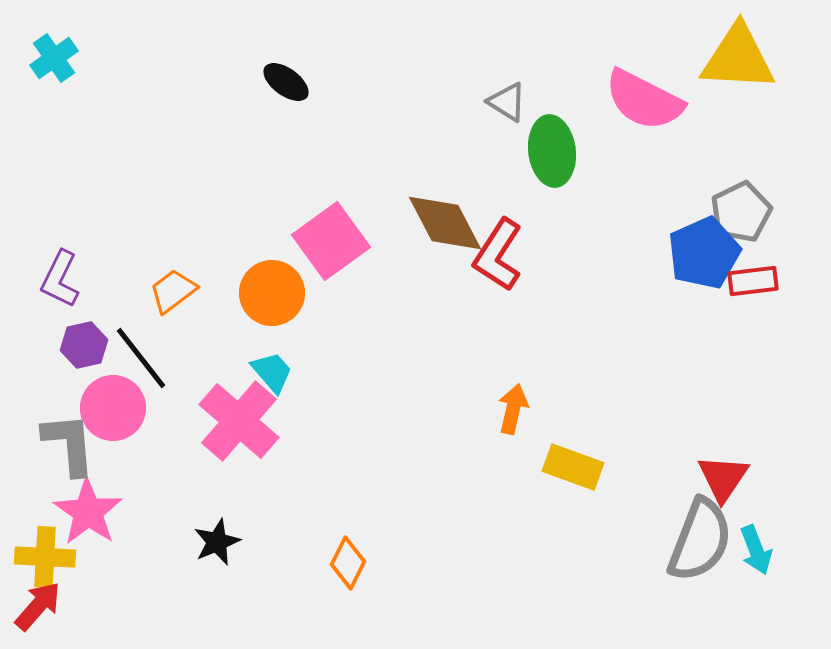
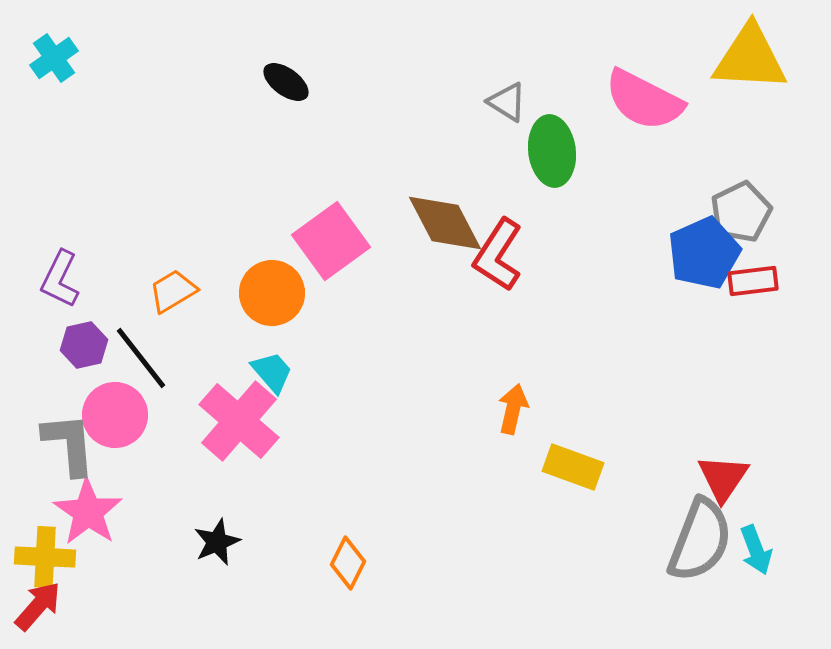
yellow triangle: moved 12 px right
orange trapezoid: rotated 6 degrees clockwise
pink circle: moved 2 px right, 7 px down
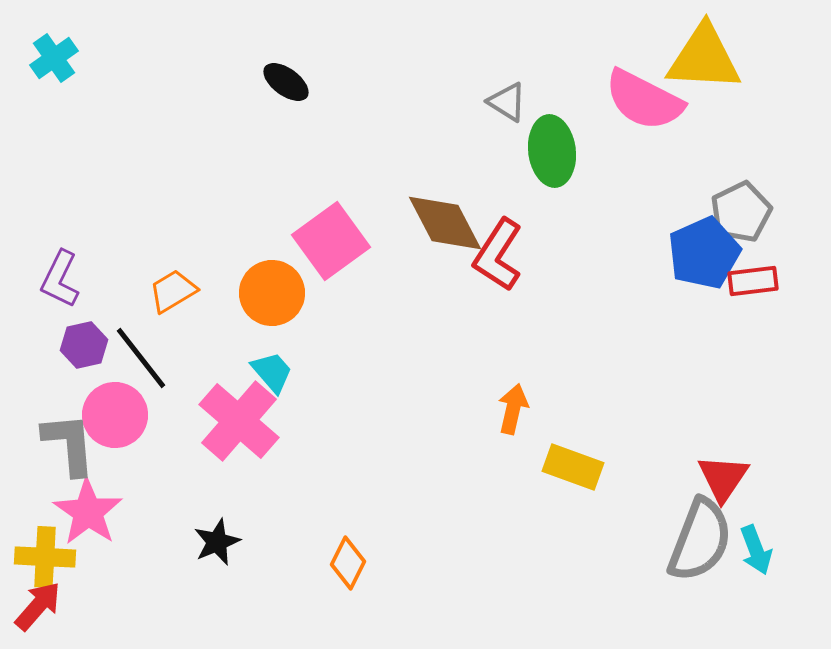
yellow triangle: moved 46 px left
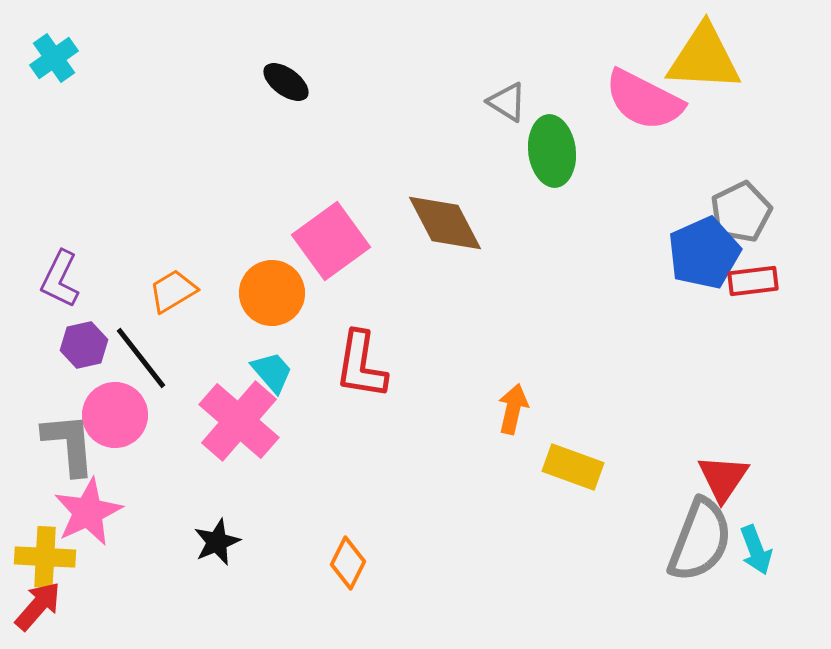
red L-shape: moved 137 px left, 110 px down; rotated 24 degrees counterclockwise
pink star: rotated 12 degrees clockwise
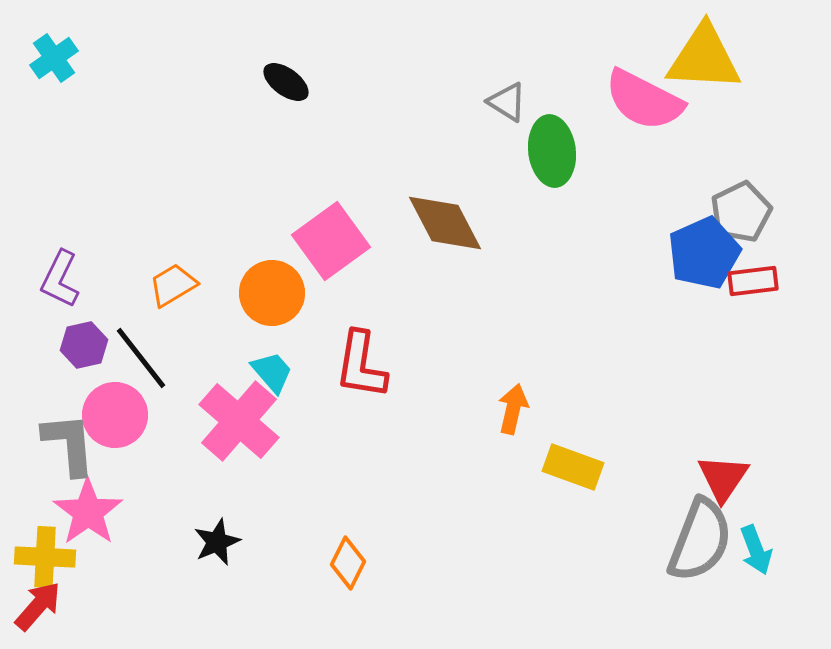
orange trapezoid: moved 6 px up
pink star: rotated 10 degrees counterclockwise
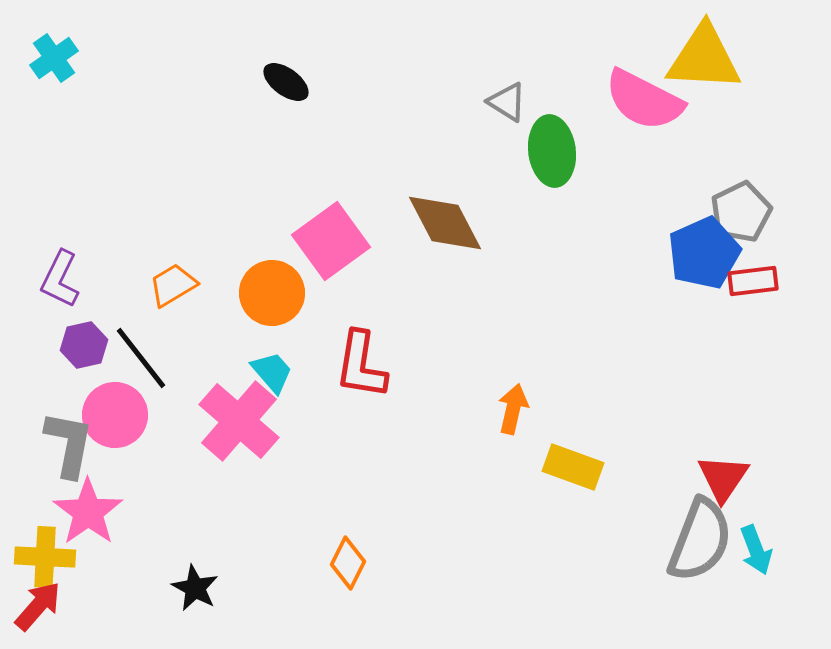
gray L-shape: rotated 16 degrees clockwise
black star: moved 22 px left, 46 px down; rotated 21 degrees counterclockwise
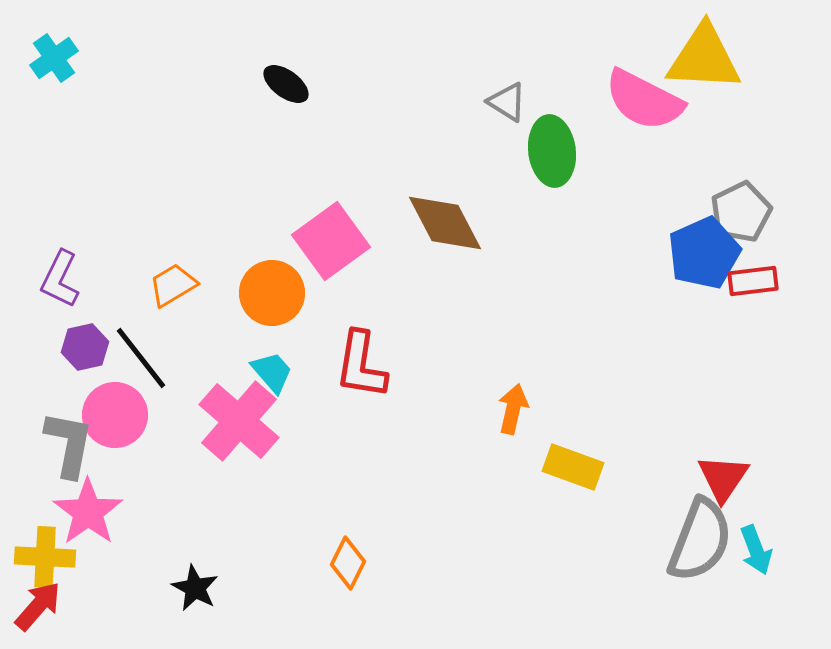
black ellipse: moved 2 px down
purple hexagon: moved 1 px right, 2 px down
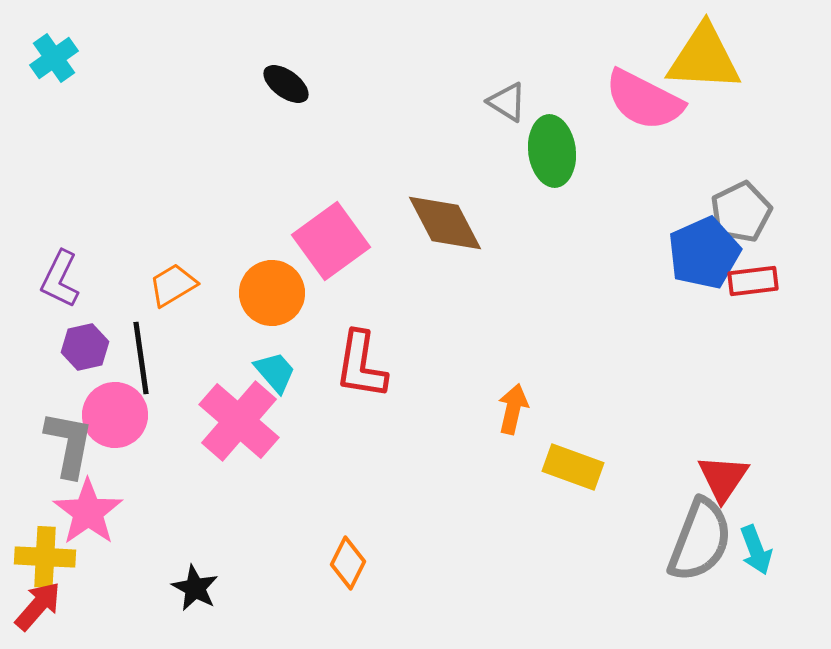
black line: rotated 30 degrees clockwise
cyan trapezoid: moved 3 px right
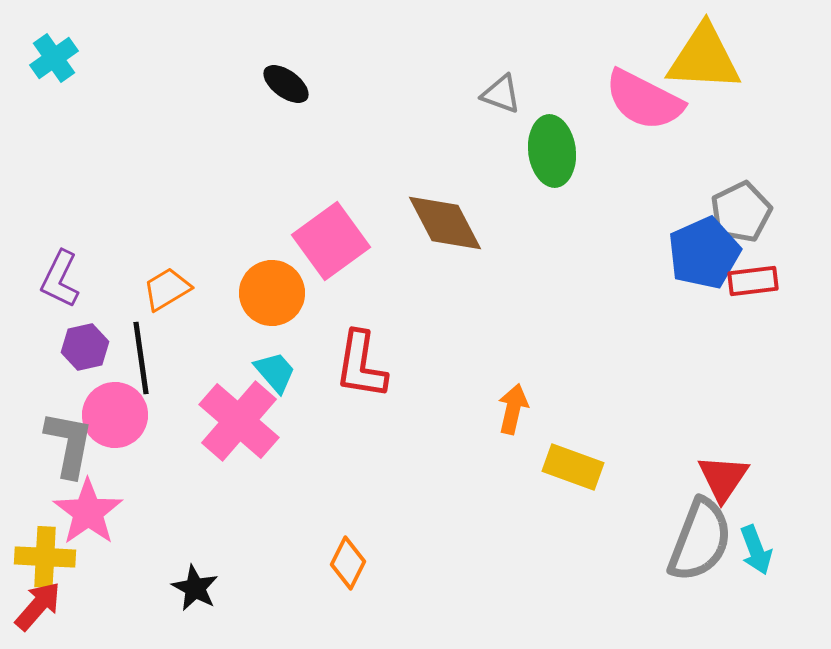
gray triangle: moved 6 px left, 8 px up; rotated 12 degrees counterclockwise
orange trapezoid: moved 6 px left, 4 px down
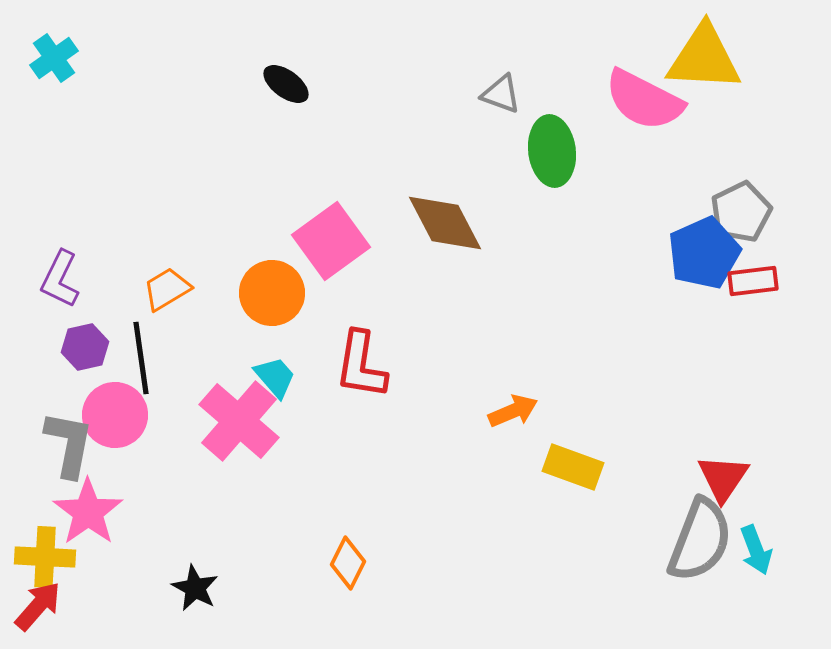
cyan trapezoid: moved 5 px down
orange arrow: moved 2 px down; rotated 54 degrees clockwise
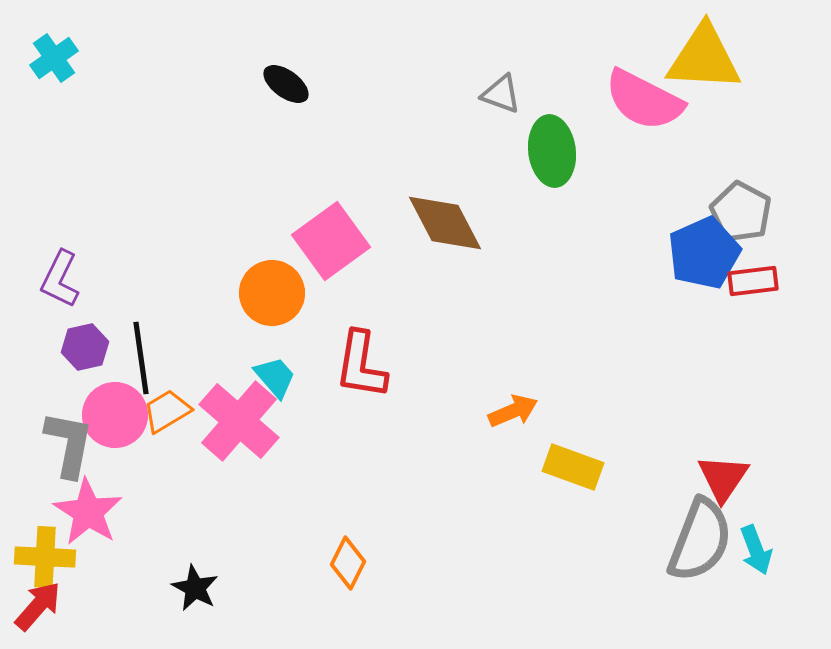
gray pentagon: rotated 18 degrees counterclockwise
orange trapezoid: moved 122 px down
pink star: rotated 4 degrees counterclockwise
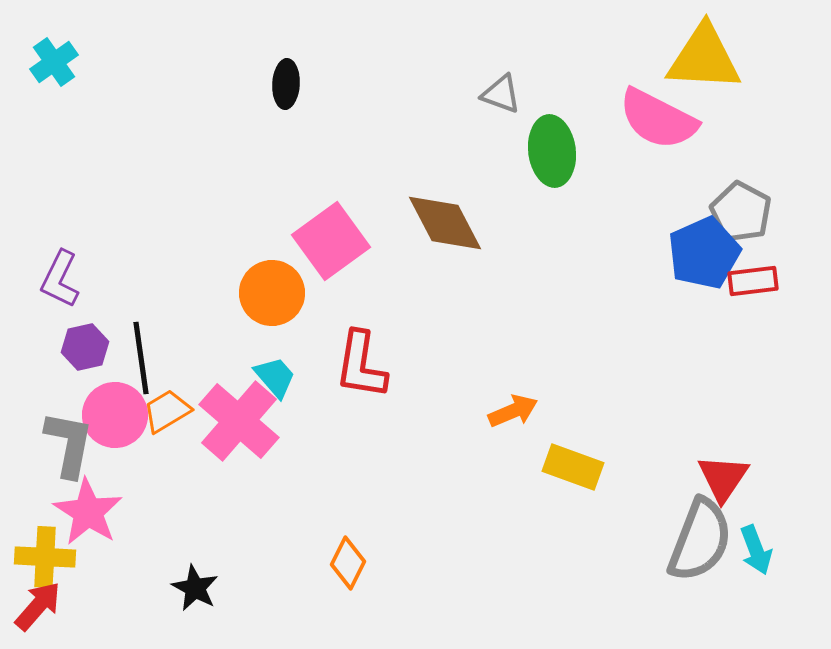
cyan cross: moved 4 px down
black ellipse: rotated 57 degrees clockwise
pink semicircle: moved 14 px right, 19 px down
